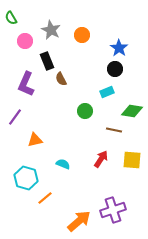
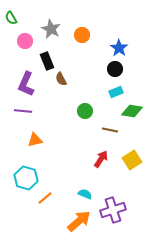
gray star: moved 1 px up
cyan rectangle: moved 9 px right
purple line: moved 8 px right, 6 px up; rotated 60 degrees clockwise
brown line: moved 4 px left
yellow square: rotated 36 degrees counterclockwise
cyan semicircle: moved 22 px right, 30 px down
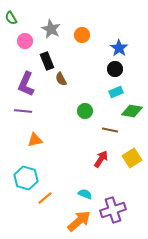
yellow square: moved 2 px up
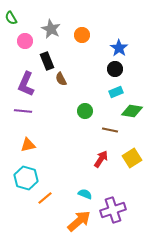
orange triangle: moved 7 px left, 5 px down
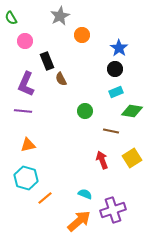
gray star: moved 9 px right, 13 px up; rotated 18 degrees clockwise
brown line: moved 1 px right, 1 px down
red arrow: moved 1 px right, 1 px down; rotated 54 degrees counterclockwise
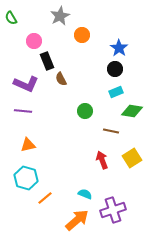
pink circle: moved 9 px right
purple L-shape: rotated 90 degrees counterclockwise
orange arrow: moved 2 px left, 1 px up
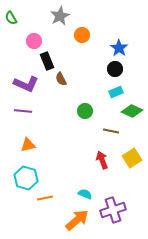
green diamond: rotated 15 degrees clockwise
orange line: rotated 28 degrees clockwise
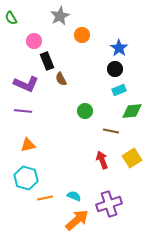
cyan rectangle: moved 3 px right, 2 px up
green diamond: rotated 30 degrees counterclockwise
cyan semicircle: moved 11 px left, 2 px down
purple cross: moved 4 px left, 6 px up
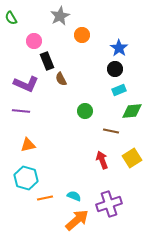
purple line: moved 2 px left
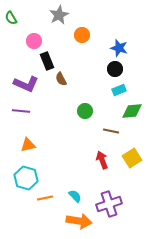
gray star: moved 1 px left, 1 px up
blue star: rotated 18 degrees counterclockwise
cyan semicircle: moved 1 px right; rotated 24 degrees clockwise
orange arrow: moved 2 px right, 1 px down; rotated 50 degrees clockwise
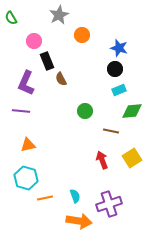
purple L-shape: moved 1 px up; rotated 90 degrees clockwise
cyan semicircle: rotated 24 degrees clockwise
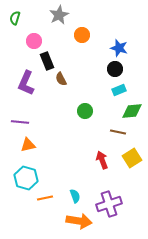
green semicircle: moved 4 px right; rotated 48 degrees clockwise
purple line: moved 1 px left, 11 px down
brown line: moved 7 px right, 1 px down
